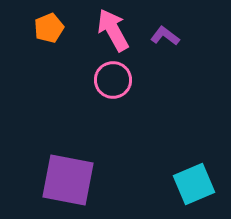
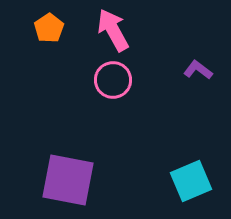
orange pentagon: rotated 12 degrees counterclockwise
purple L-shape: moved 33 px right, 34 px down
cyan square: moved 3 px left, 3 px up
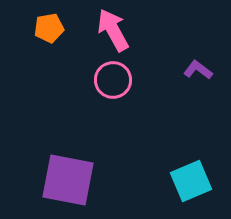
orange pentagon: rotated 24 degrees clockwise
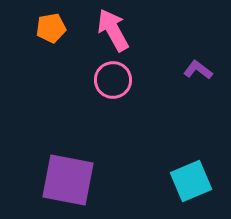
orange pentagon: moved 2 px right
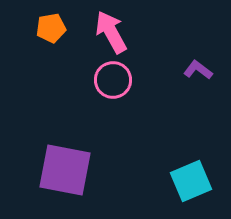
pink arrow: moved 2 px left, 2 px down
purple square: moved 3 px left, 10 px up
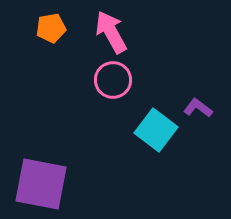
purple L-shape: moved 38 px down
purple square: moved 24 px left, 14 px down
cyan square: moved 35 px left, 51 px up; rotated 30 degrees counterclockwise
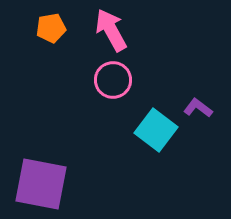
pink arrow: moved 2 px up
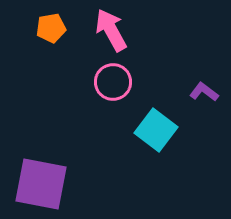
pink circle: moved 2 px down
purple L-shape: moved 6 px right, 16 px up
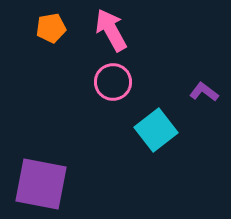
cyan square: rotated 15 degrees clockwise
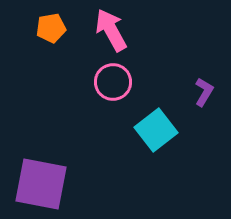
purple L-shape: rotated 84 degrees clockwise
